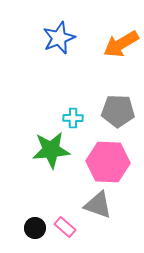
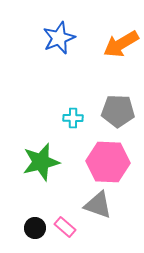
green star: moved 10 px left, 12 px down; rotated 9 degrees counterclockwise
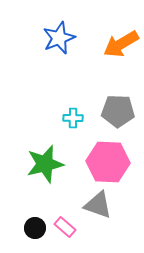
green star: moved 4 px right, 2 px down
